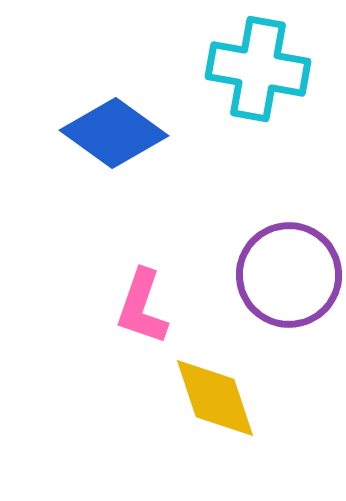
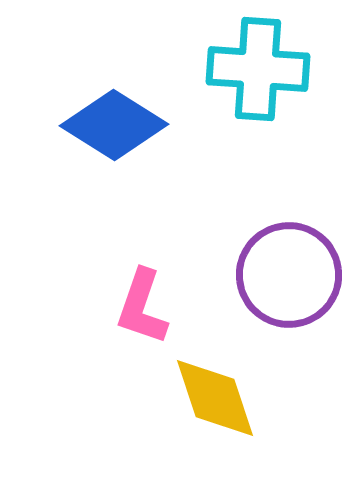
cyan cross: rotated 6 degrees counterclockwise
blue diamond: moved 8 px up; rotated 4 degrees counterclockwise
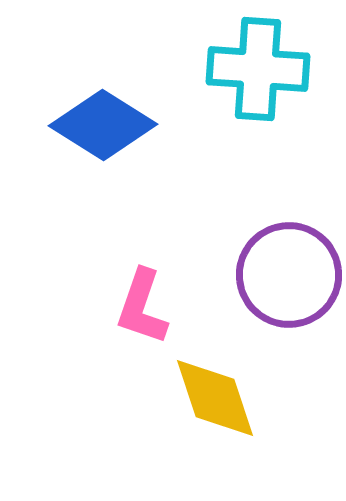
blue diamond: moved 11 px left
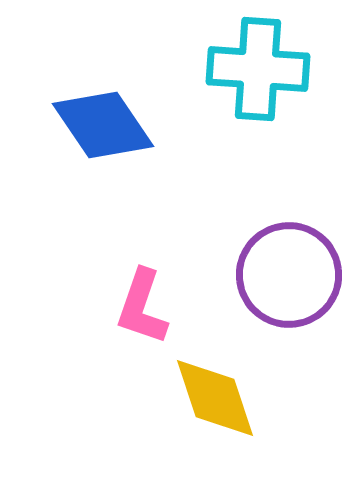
blue diamond: rotated 24 degrees clockwise
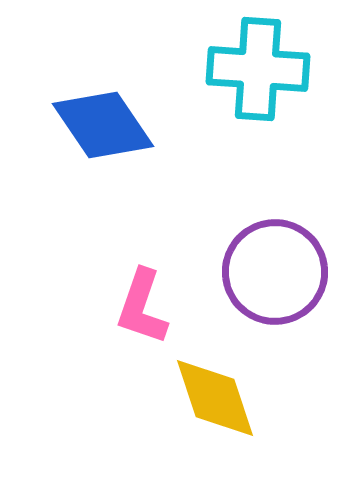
purple circle: moved 14 px left, 3 px up
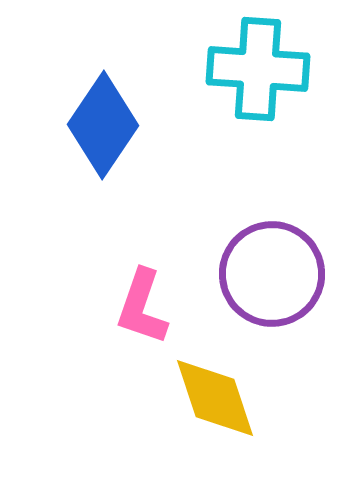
blue diamond: rotated 68 degrees clockwise
purple circle: moved 3 px left, 2 px down
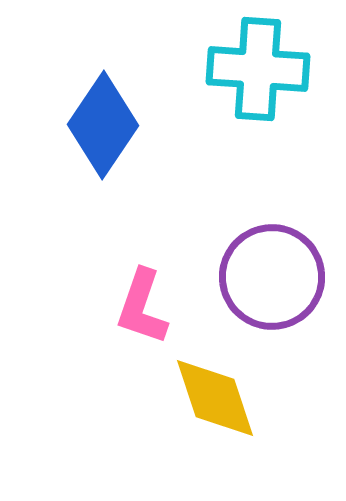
purple circle: moved 3 px down
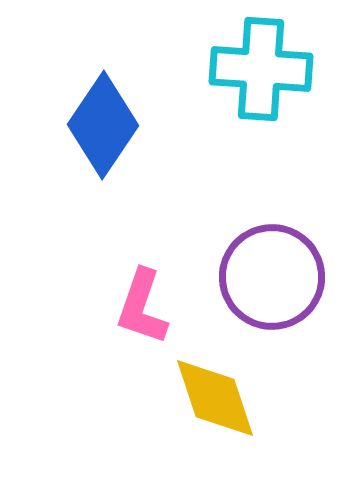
cyan cross: moved 3 px right
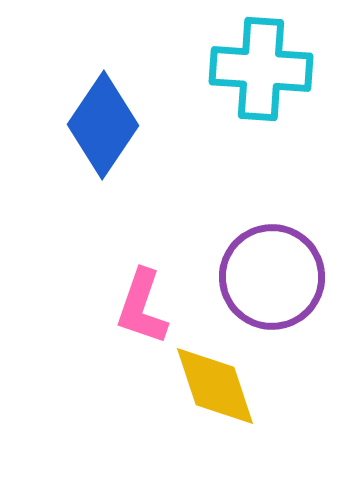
yellow diamond: moved 12 px up
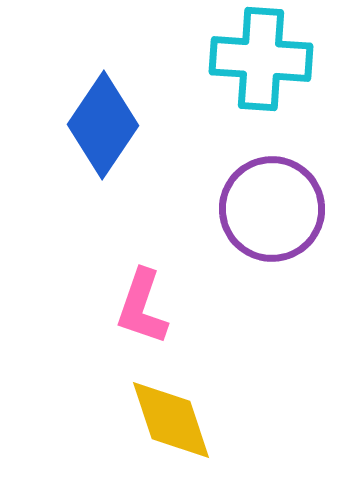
cyan cross: moved 10 px up
purple circle: moved 68 px up
yellow diamond: moved 44 px left, 34 px down
